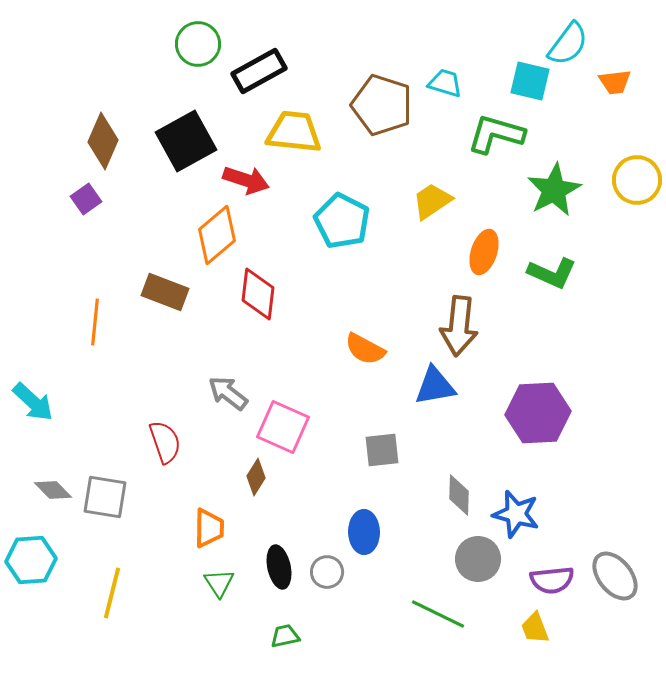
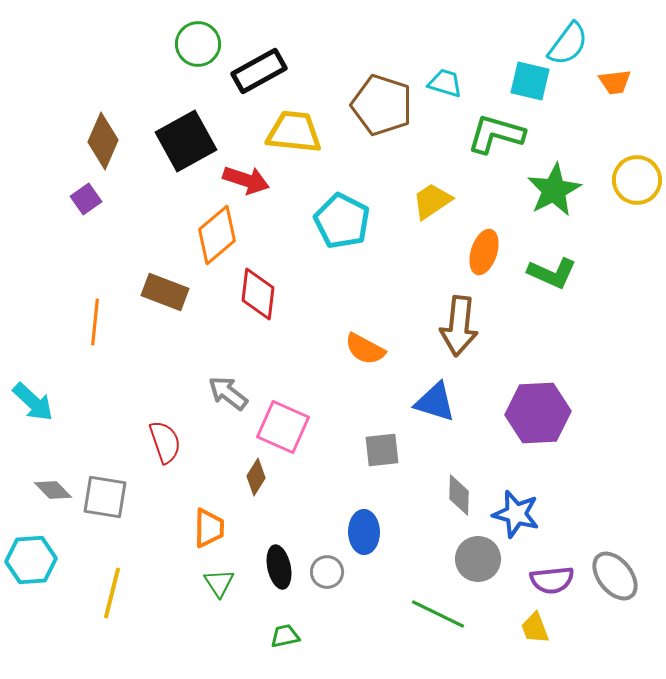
blue triangle at (435, 386): moved 16 px down; rotated 27 degrees clockwise
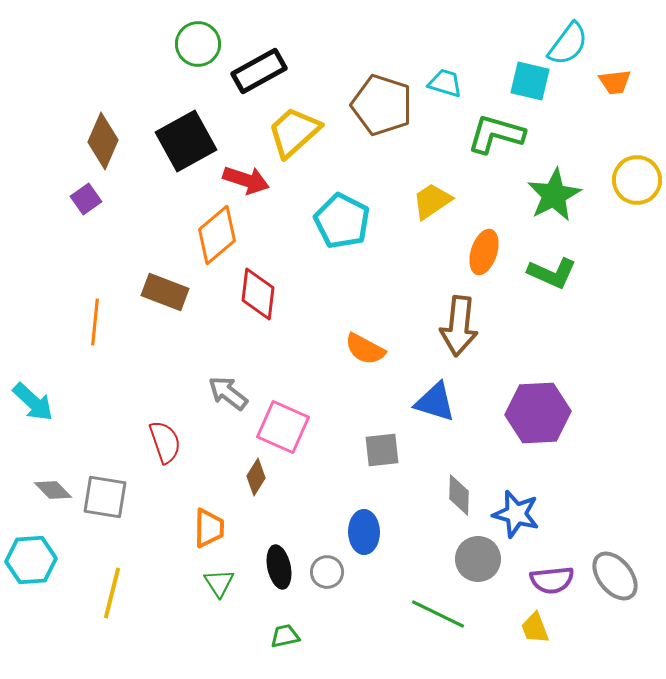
yellow trapezoid at (294, 132): rotated 48 degrees counterclockwise
green star at (554, 190): moved 5 px down
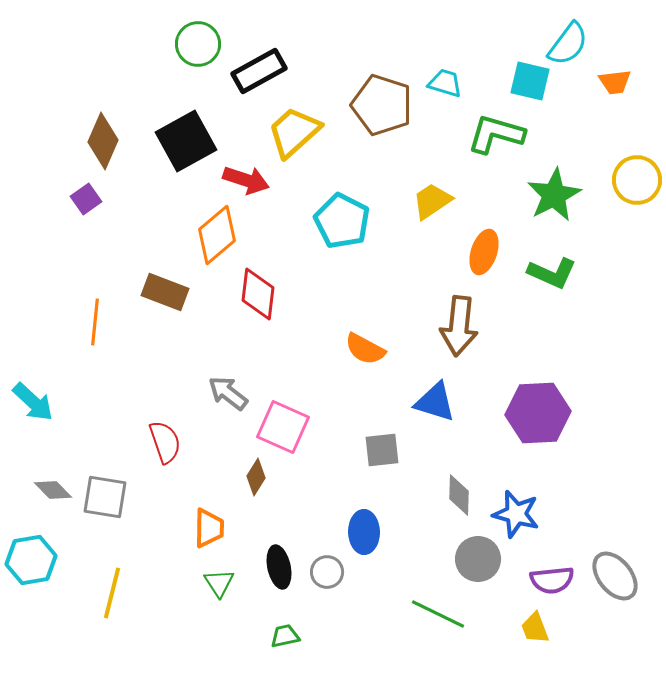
cyan hexagon at (31, 560): rotated 6 degrees counterclockwise
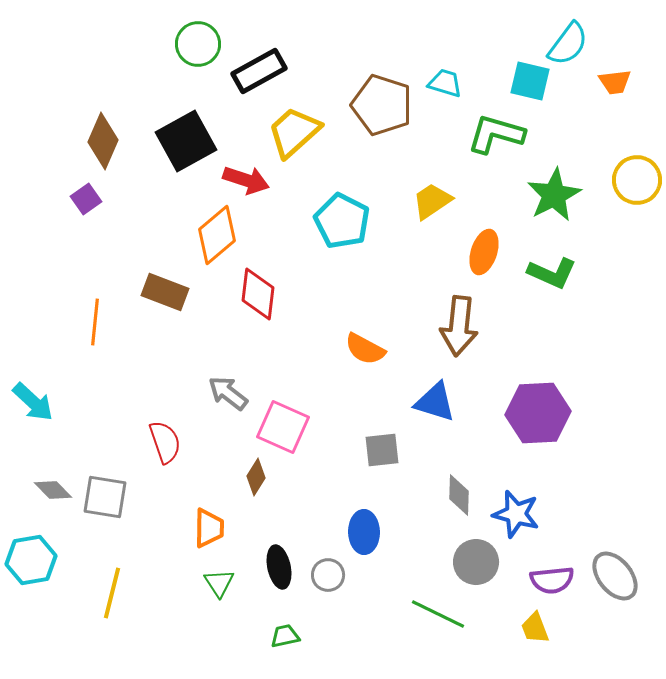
gray circle at (478, 559): moved 2 px left, 3 px down
gray circle at (327, 572): moved 1 px right, 3 px down
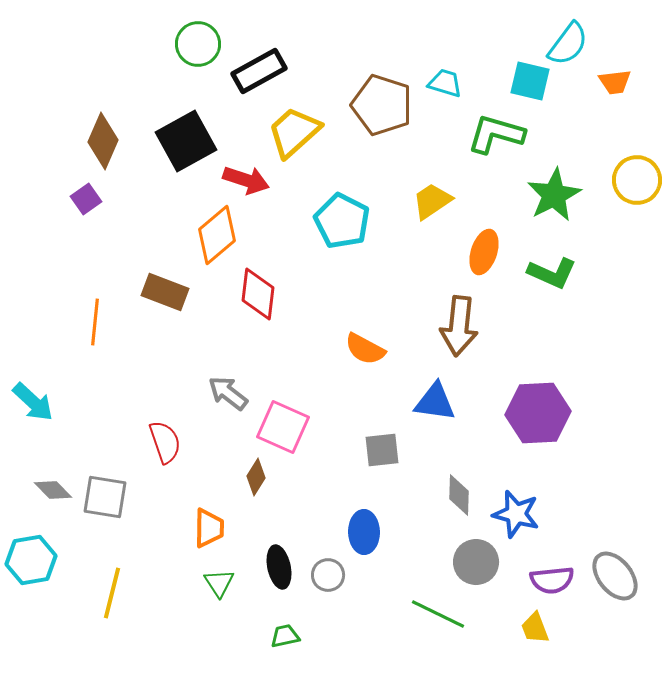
blue triangle at (435, 402): rotated 9 degrees counterclockwise
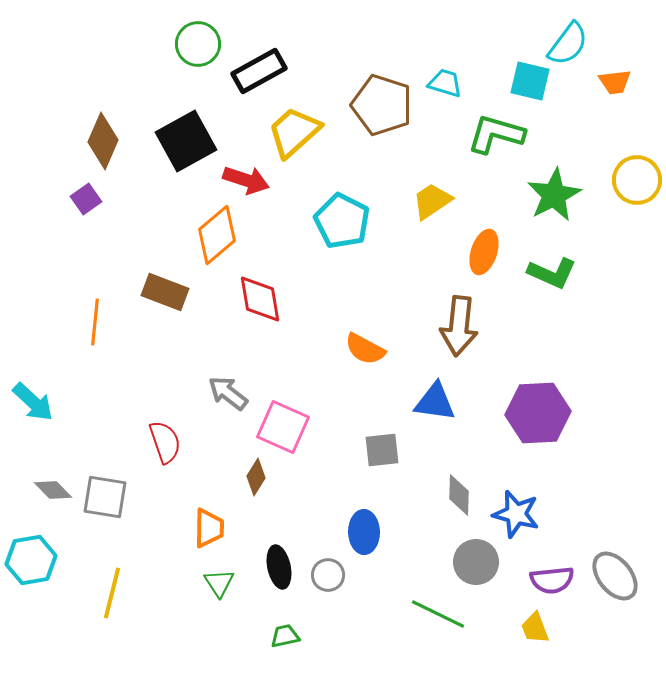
red diamond at (258, 294): moved 2 px right, 5 px down; rotated 16 degrees counterclockwise
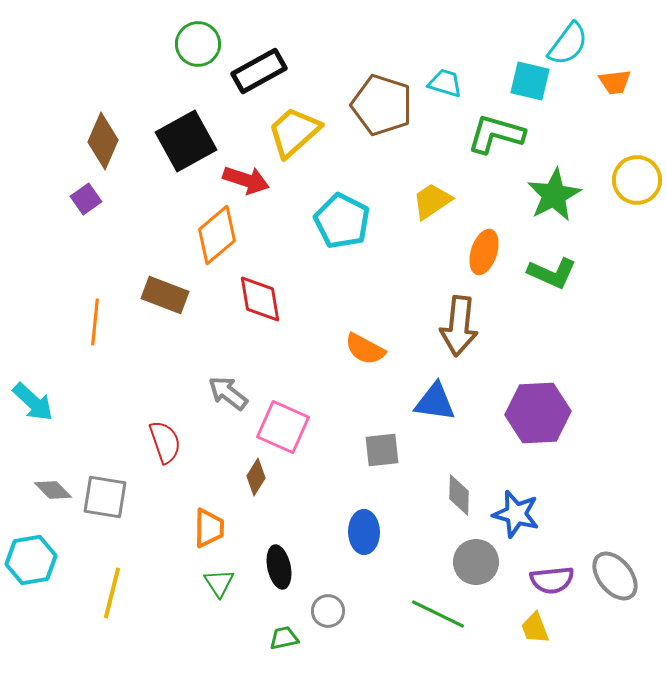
brown rectangle at (165, 292): moved 3 px down
gray circle at (328, 575): moved 36 px down
green trapezoid at (285, 636): moved 1 px left, 2 px down
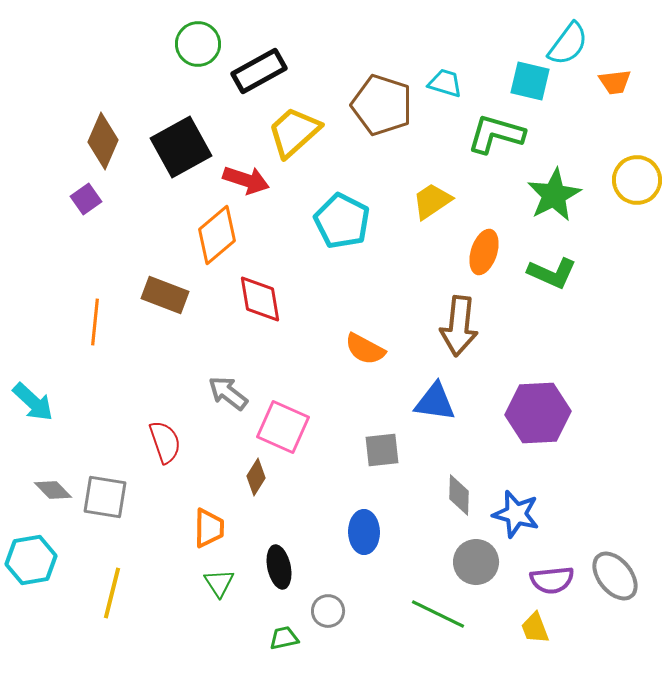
black square at (186, 141): moved 5 px left, 6 px down
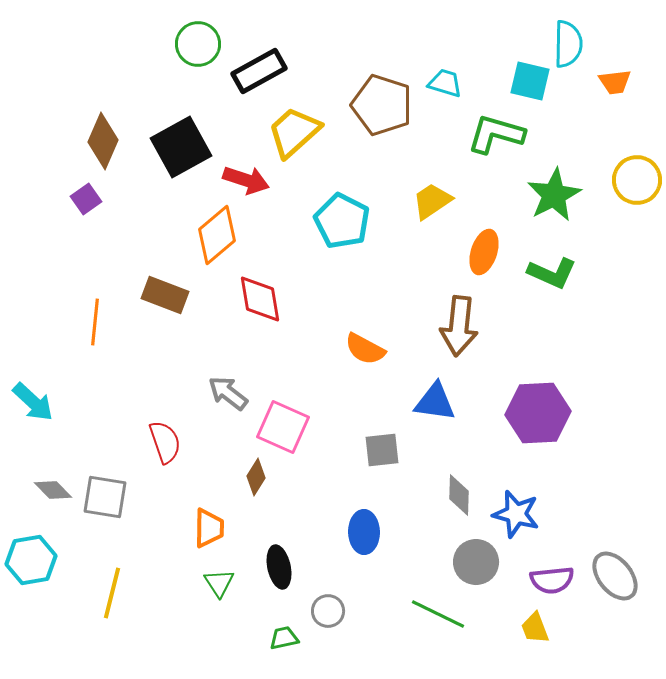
cyan semicircle at (568, 44): rotated 36 degrees counterclockwise
